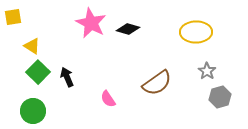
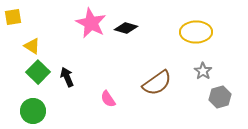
black diamond: moved 2 px left, 1 px up
gray star: moved 4 px left
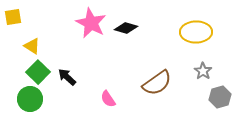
black arrow: rotated 24 degrees counterclockwise
green circle: moved 3 px left, 12 px up
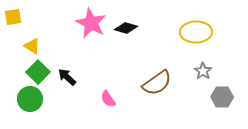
gray hexagon: moved 2 px right; rotated 15 degrees clockwise
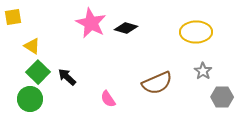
brown semicircle: rotated 12 degrees clockwise
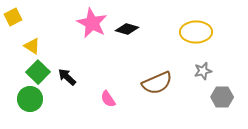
yellow square: rotated 18 degrees counterclockwise
pink star: moved 1 px right
black diamond: moved 1 px right, 1 px down
gray star: rotated 24 degrees clockwise
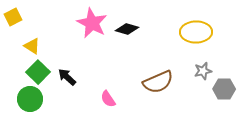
brown semicircle: moved 1 px right, 1 px up
gray hexagon: moved 2 px right, 8 px up
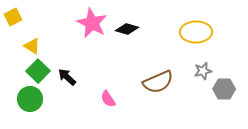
green square: moved 1 px up
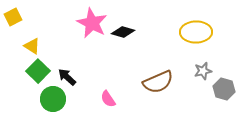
black diamond: moved 4 px left, 3 px down
gray hexagon: rotated 15 degrees clockwise
green circle: moved 23 px right
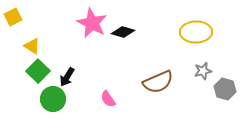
black arrow: rotated 102 degrees counterclockwise
gray hexagon: moved 1 px right
